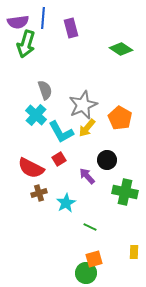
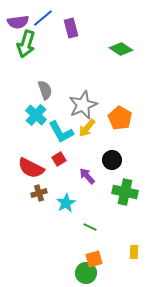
blue line: rotated 45 degrees clockwise
black circle: moved 5 px right
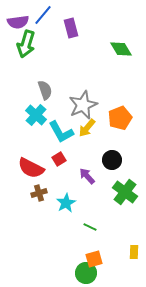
blue line: moved 3 px up; rotated 10 degrees counterclockwise
green diamond: rotated 25 degrees clockwise
orange pentagon: rotated 20 degrees clockwise
green cross: rotated 25 degrees clockwise
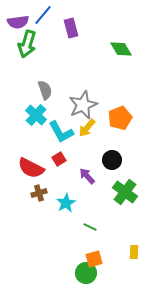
green arrow: moved 1 px right
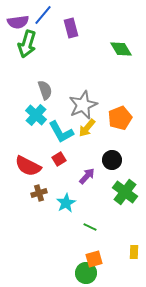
red semicircle: moved 3 px left, 2 px up
purple arrow: rotated 84 degrees clockwise
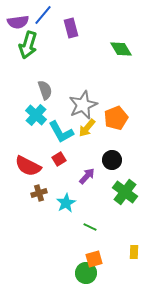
green arrow: moved 1 px right, 1 px down
orange pentagon: moved 4 px left
